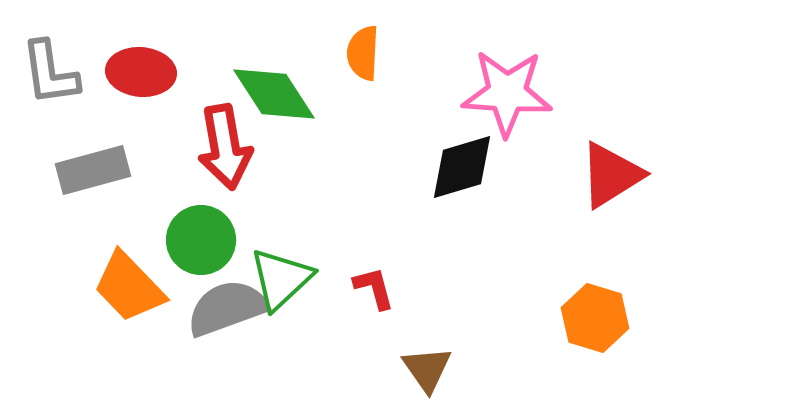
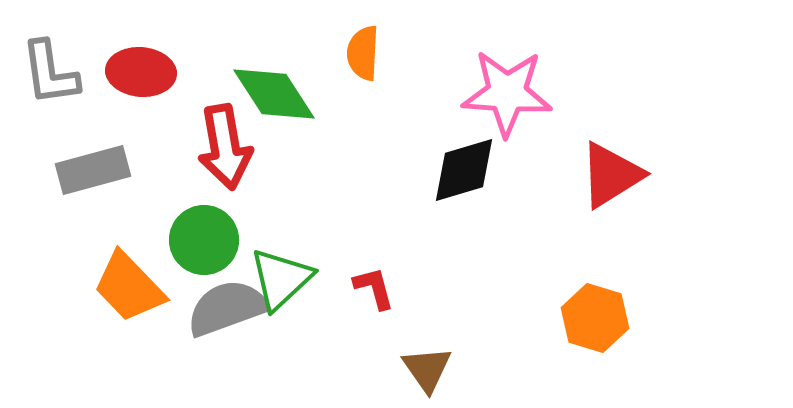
black diamond: moved 2 px right, 3 px down
green circle: moved 3 px right
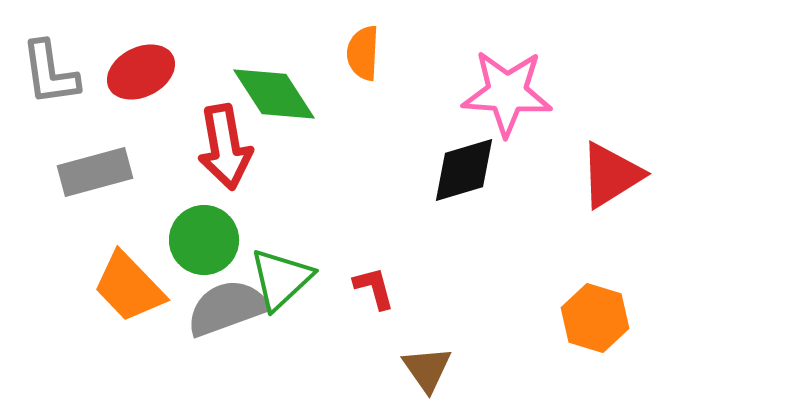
red ellipse: rotated 32 degrees counterclockwise
gray rectangle: moved 2 px right, 2 px down
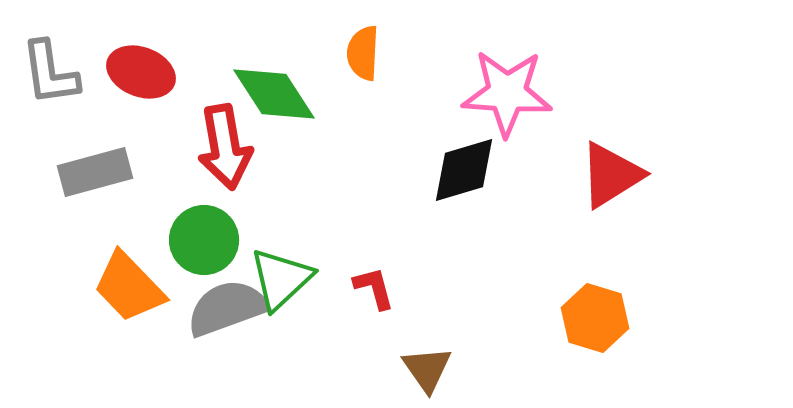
red ellipse: rotated 48 degrees clockwise
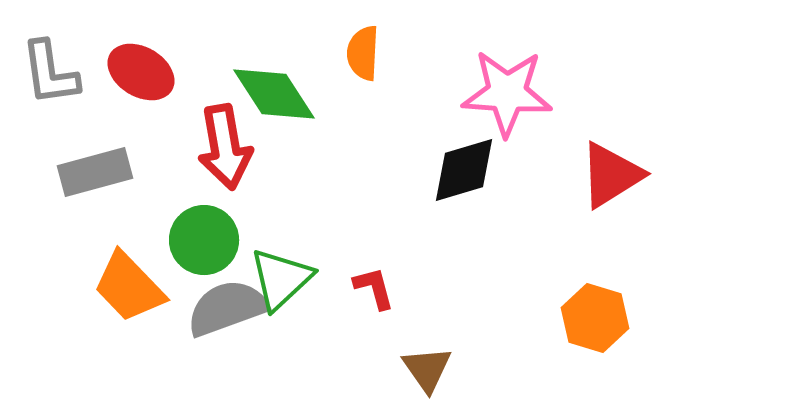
red ellipse: rotated 10 degrees clockwise
